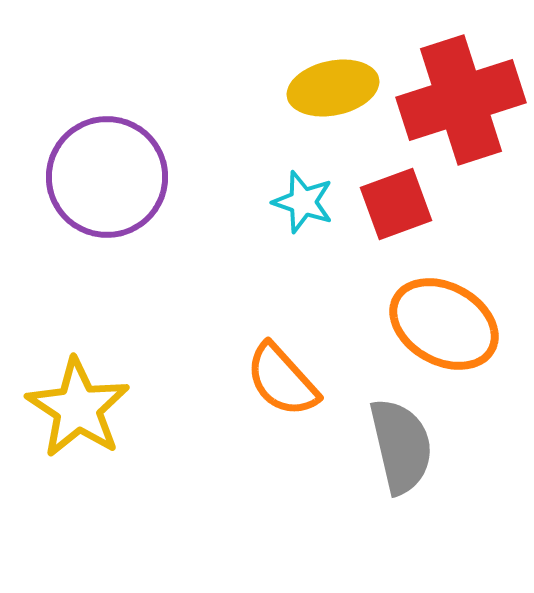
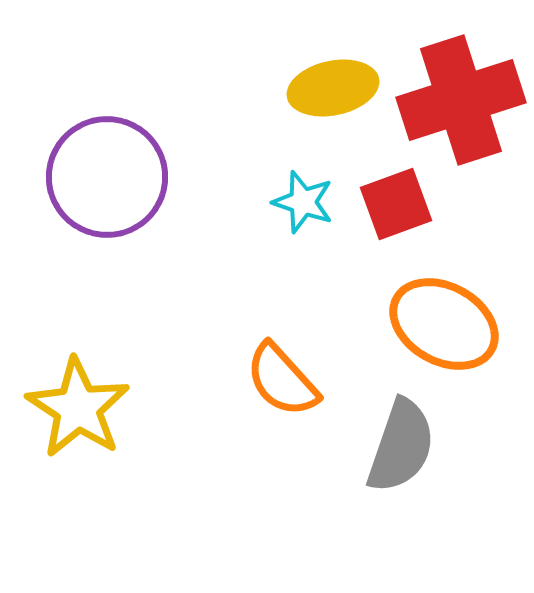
gray semicircle: rotated 32 degrees clockwise
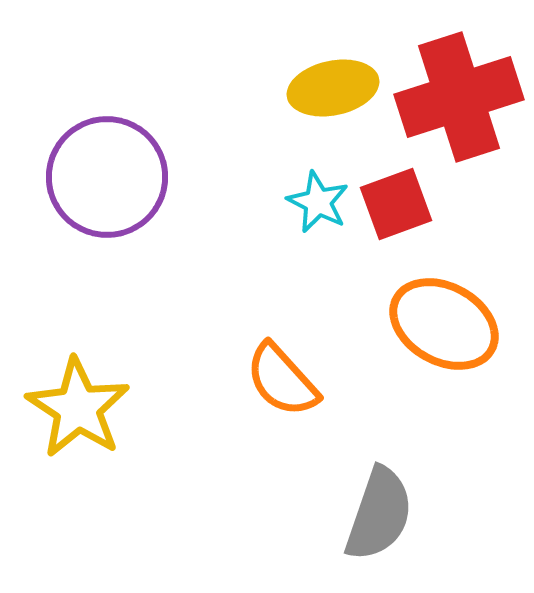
red cross: moved 2 px left, 3 px up
cyan star: moved 15 px right; rotated 8 degrees clockwise
gray semicircle: moved 22 px left, 68 px down
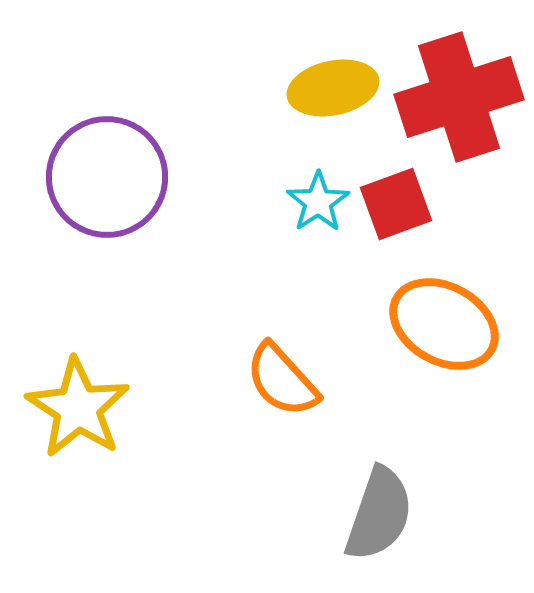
cyan star: rotated 12 degrees clockwise
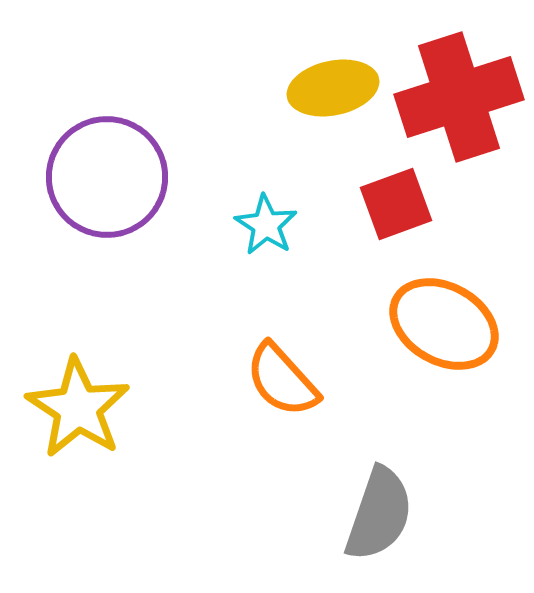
cyan star: moved 52 px left, 23 px down; rotated 6 degrees counterclockwise
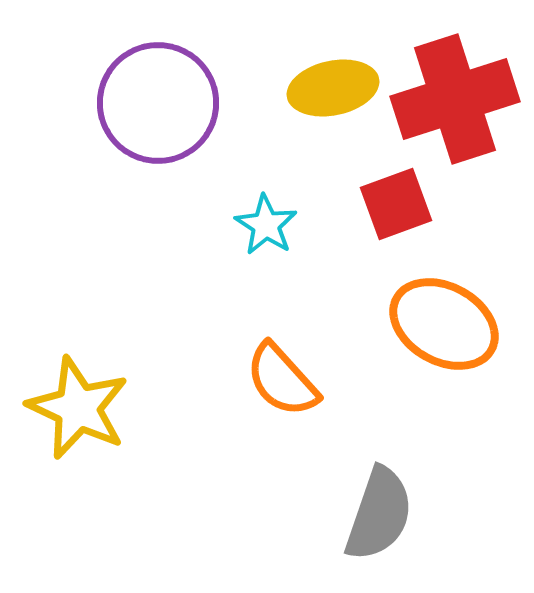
red cross: moved 4 px left, 2 px down
purple circle: moved 51 px right, 74 px up
yellow star: rotated 8 degrees counterclockwise
